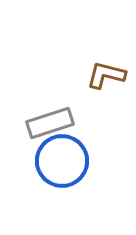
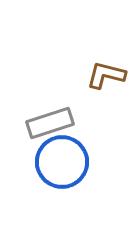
blue circle: moved 1 px down
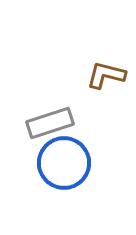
blue circle: moved 2 px right, 1 px down
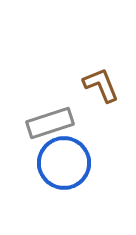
brown L-shape: moved 5 px left, 10 px down; rotated 54 degrees clockwise
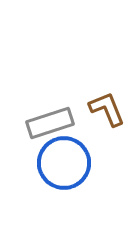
brown L-shape: moved 6 px right, 24 px down
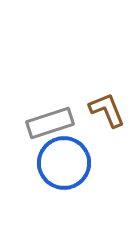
brown L-shape: moved 1 px down
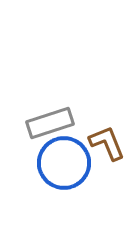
brown L-shape: moved 33 px down
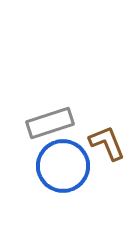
blue circle: moved 1 px left, 3 px down
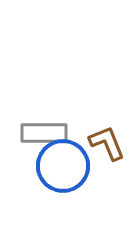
gray rectangle: moved 6 px left, 10 px down; rotated 18 degrees clockwise
